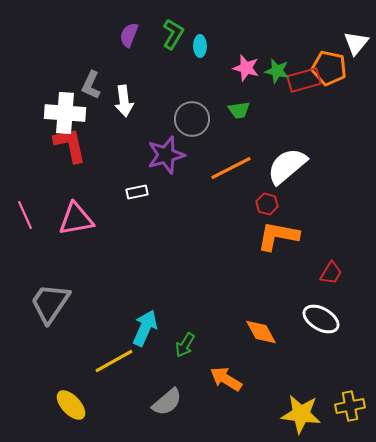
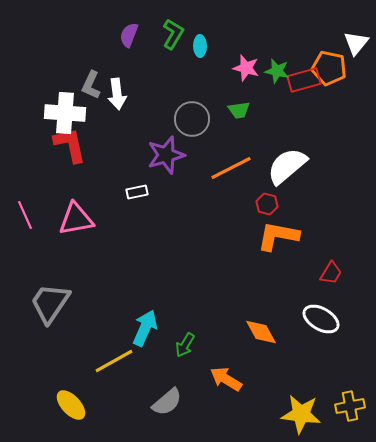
white arrow: moved 7 px left, 7 px up
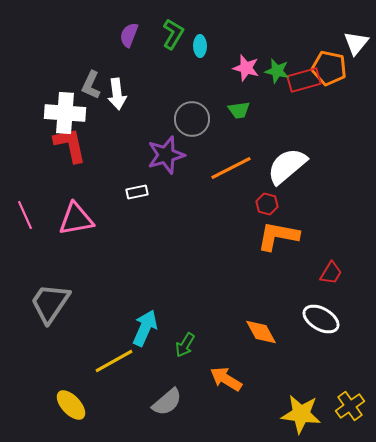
yellow cross: rotated 24 degrees counterclockwise
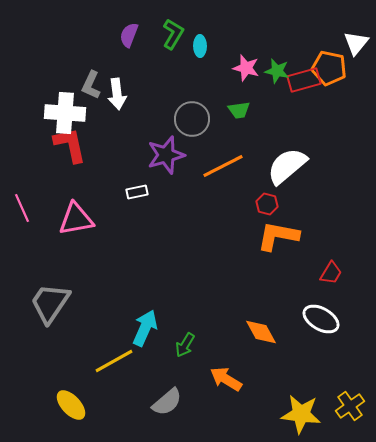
orange line: moved 8 px left, 2 px up
pink line: moved 3 px left, 7 px up
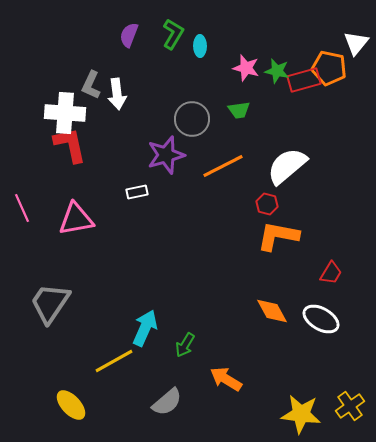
orange diamond: moved 11 px right, 21 px up
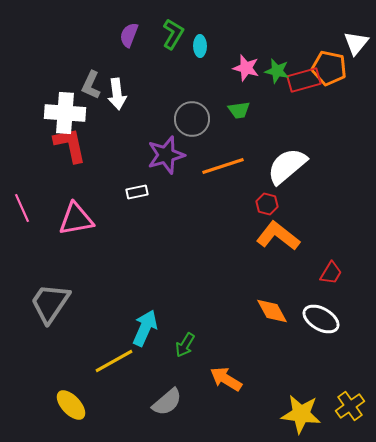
orange line: rotated 9 degrees clockwise
orange L-shape: rotated 27 degrees clockwise
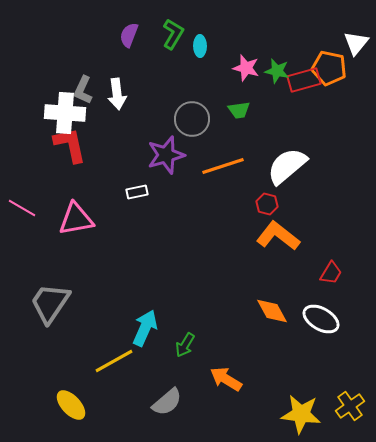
gray L-shape: moved 8 px left, 5 px down
pink line: rotated 36 degrees counterclockwise
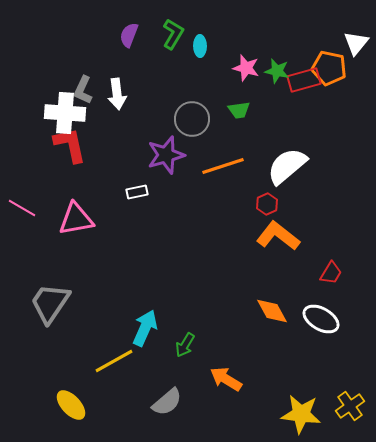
red hexagon: rotated 20 degrees clockwise
